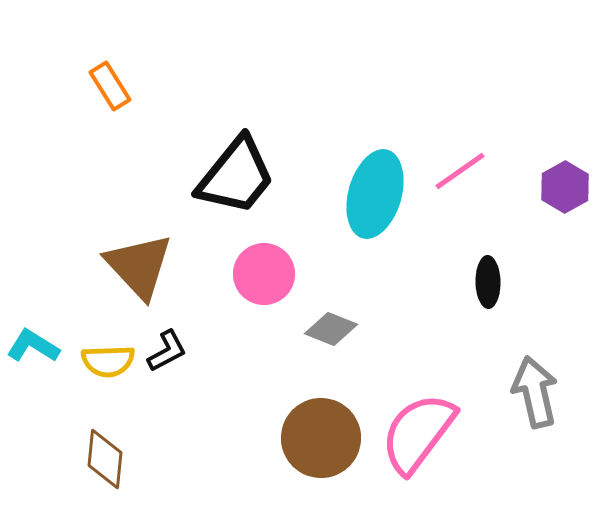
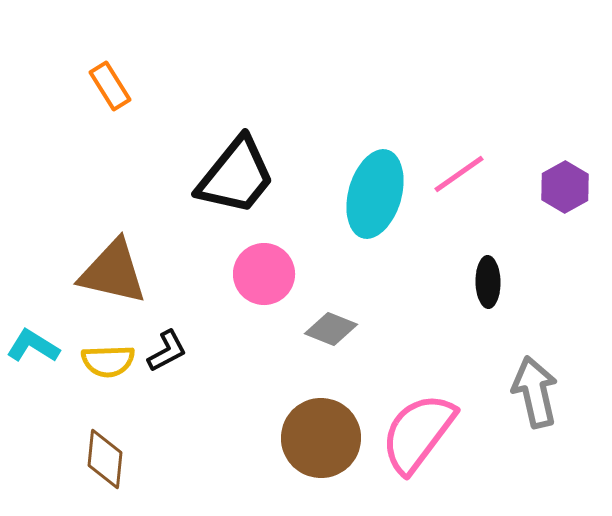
pink line: moved 1 px left, 3 px down
brown triangle: moved 26 px left, 6 px down; rotated 34 degrees counterclockwise
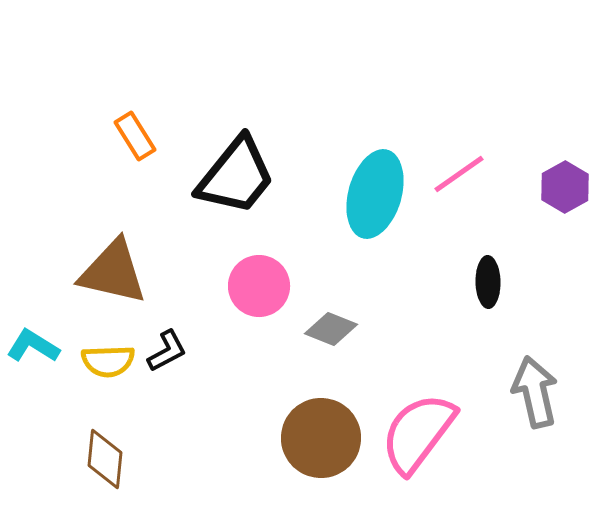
orange rectangle: moved 25 px right, 50 px down
pink circle: moved 5 px left, 12 px down
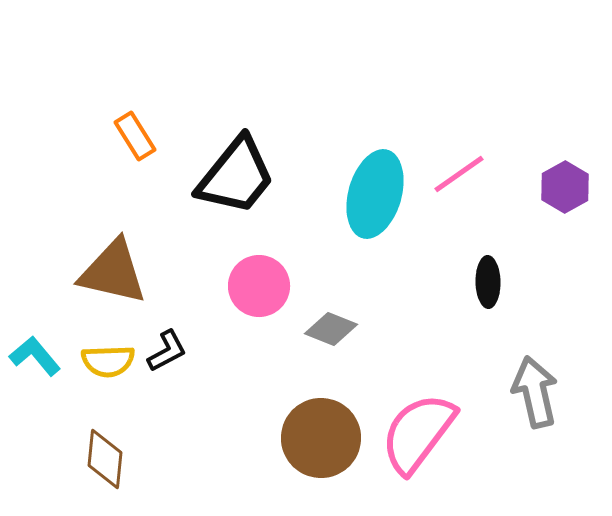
cyan L-shape: moved 2 px right, 10 px down; rotated 18 degrees clockwise
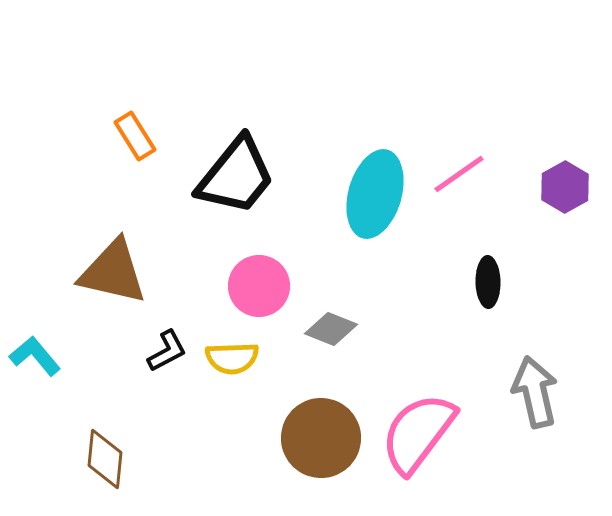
yellow semicircle: moved 124 px right, 3 px up
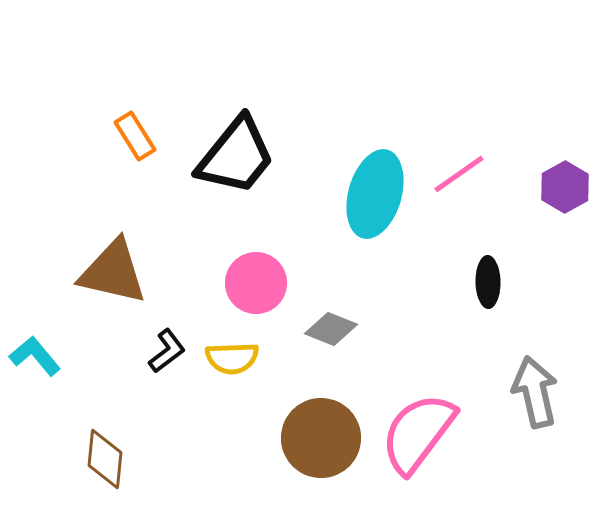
black trapezoid: moved 20 px up
pink circle: moved 3 px left, 3 px up
black L-shape: rotated 9 degrees counterclockwise
